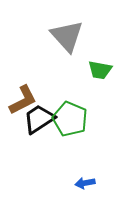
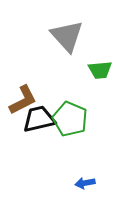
green trapezoid: rotated 15 degrees counterclockwise
black trapezoid: rotated 20 degrees clockwise
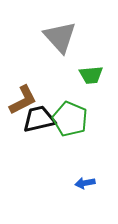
gray triangle: moved 7 px left, 1 px down
green trapezoid: moved 9 px left, 5 px down
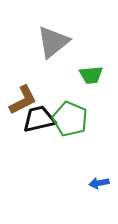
gray triangle: moved 7 px left, 5 px down; rotated 33 degrees clockwise
blue arrow: moved 14 px right
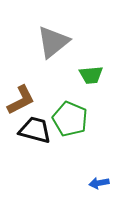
brown L-shape: moved 2 px left
black trapezoid: moved 4 px left, 11 px down; rotated 28 degrees clockwise
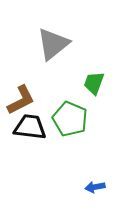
gray triangle: moved 2 px down
green trapezoid: moved 3 px right, 8 px down; rotated 115 degrees clockwise
black trapezoid: moved 5 px left, 3 px up; rotated 8 degrees counterclockwise
blue arrow: moved 4 px left, 4 px down
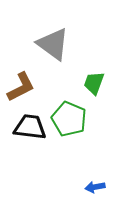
gray triangle: rotated 45 degrees counterclockwise
brown L-shape: moved 13 px up
green pentagon: moved 1 px left
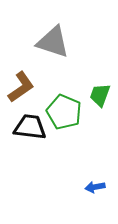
gray triangle: moved 2 px up; rotated 18 degrees counterclockwise
green trapezoid: moved 6 px right, 12 px down
brown L-shape: rotated 8 degrees counterclockwise
green pentagon: moved 5 px left, 7 px up
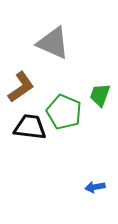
gray triangle: moved 1 px down; rotated 6 degrees clockwise
